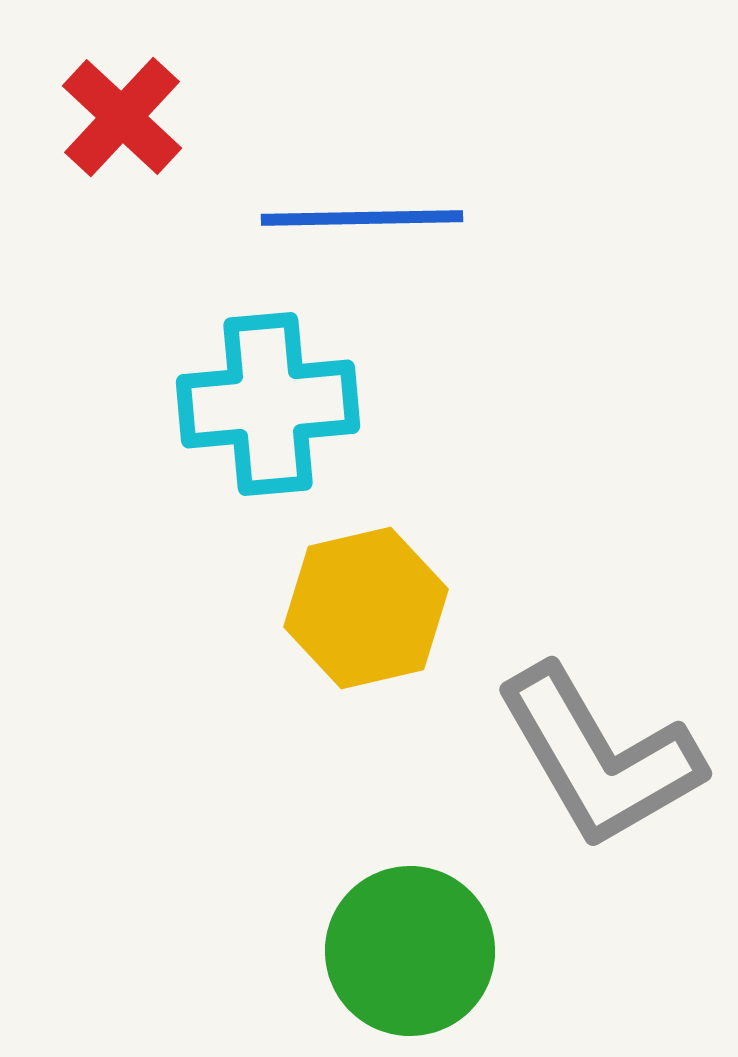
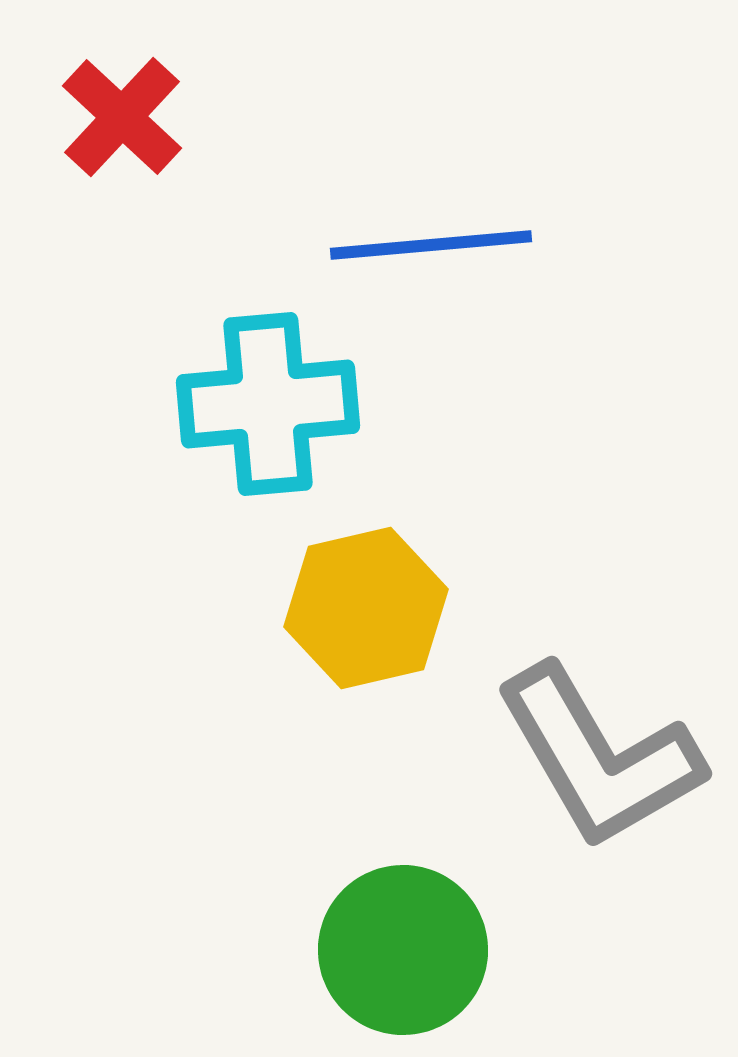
blue line: moved 69 px right, 27 px down; rotated 4 degrees counterclockwise
green circle: moved 7 px left, 1 px up
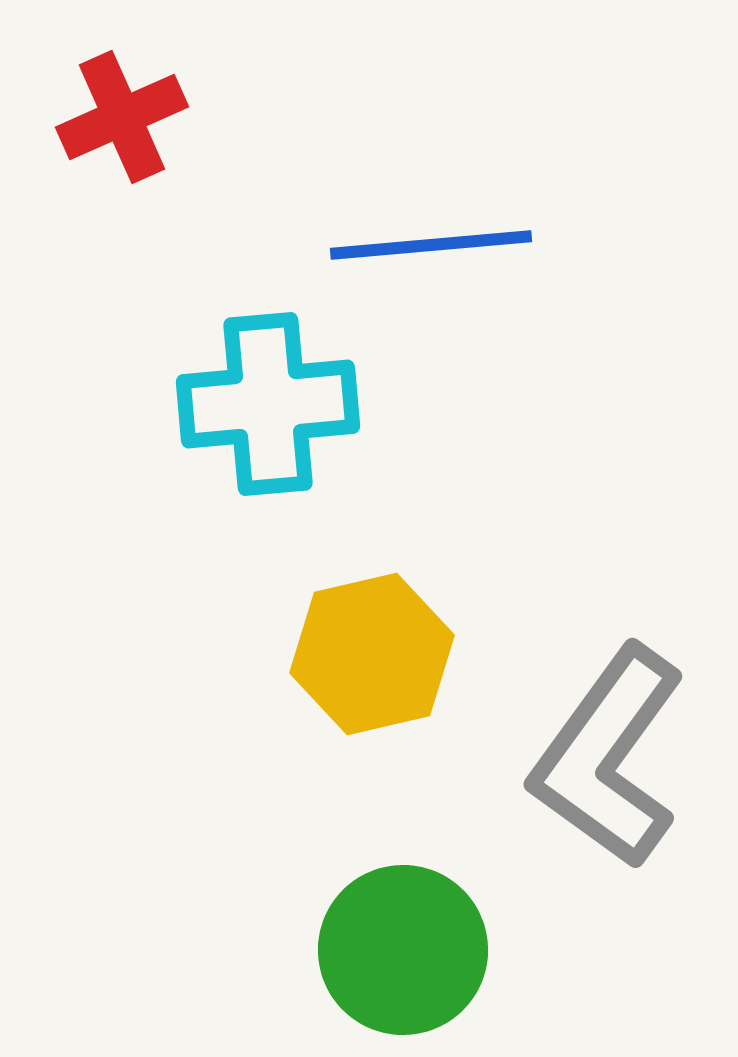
red cross: rotated 23 degrees clockwise
yellow hexagon: moved 6 px right, 46 px down
gray L-shape: moved 9 px right; rotated 66 degrees clockwise
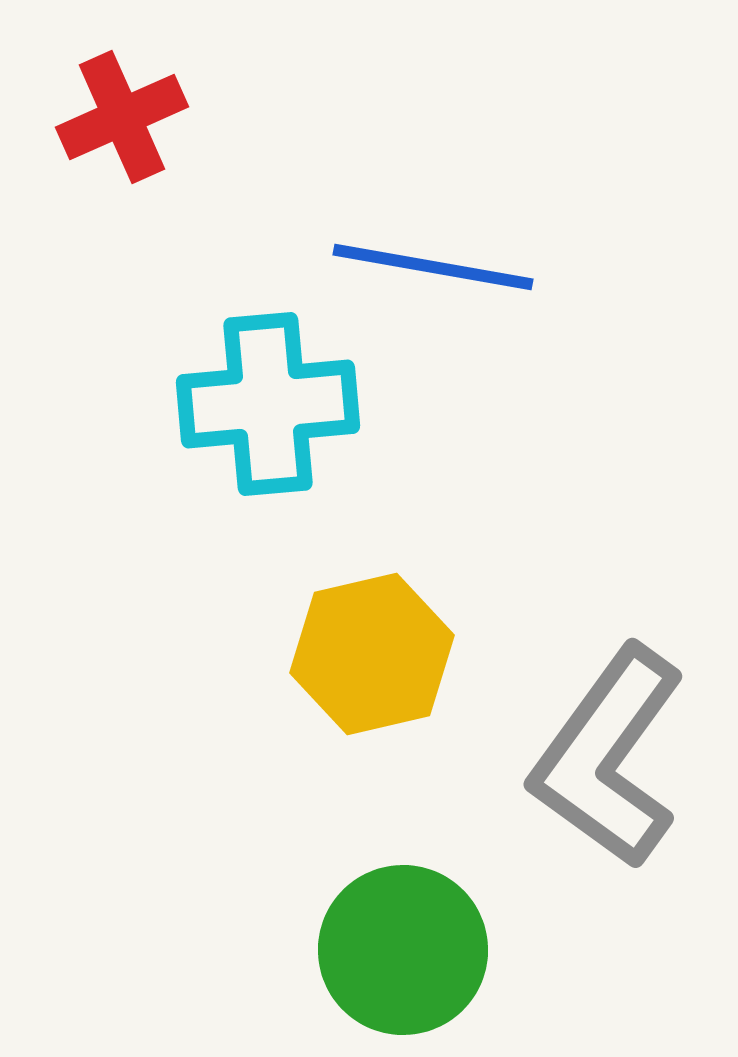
blue line: moved 2 px right, 22 px down; rotated 15 degrees clockwise
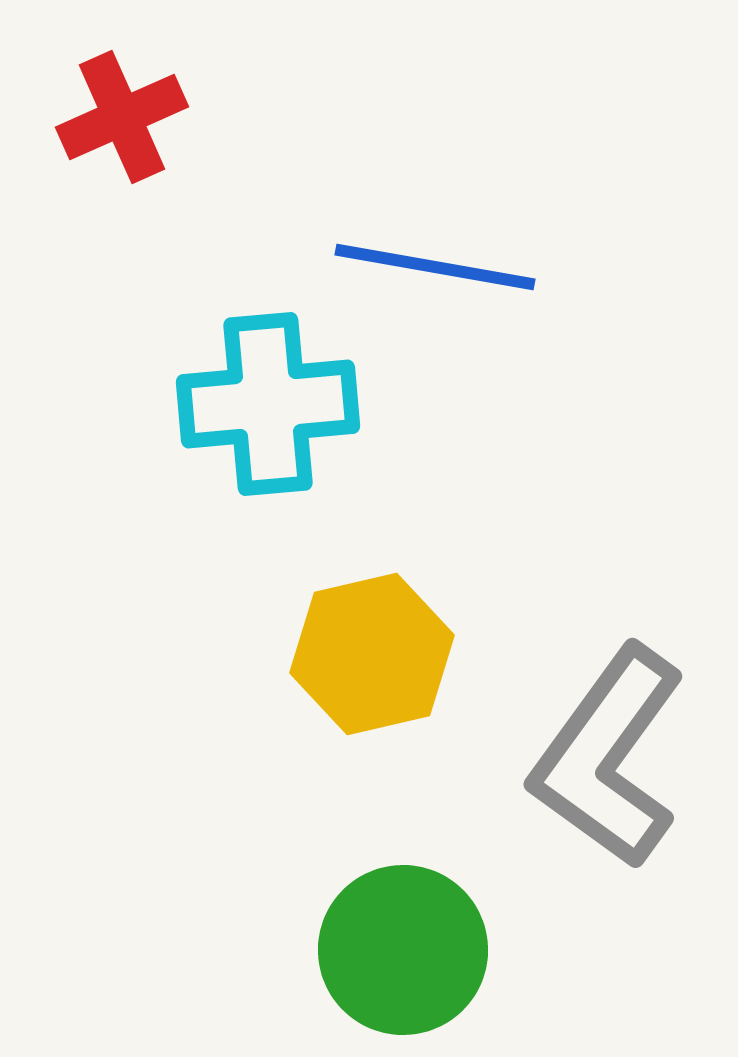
blue line: moved 2 px right
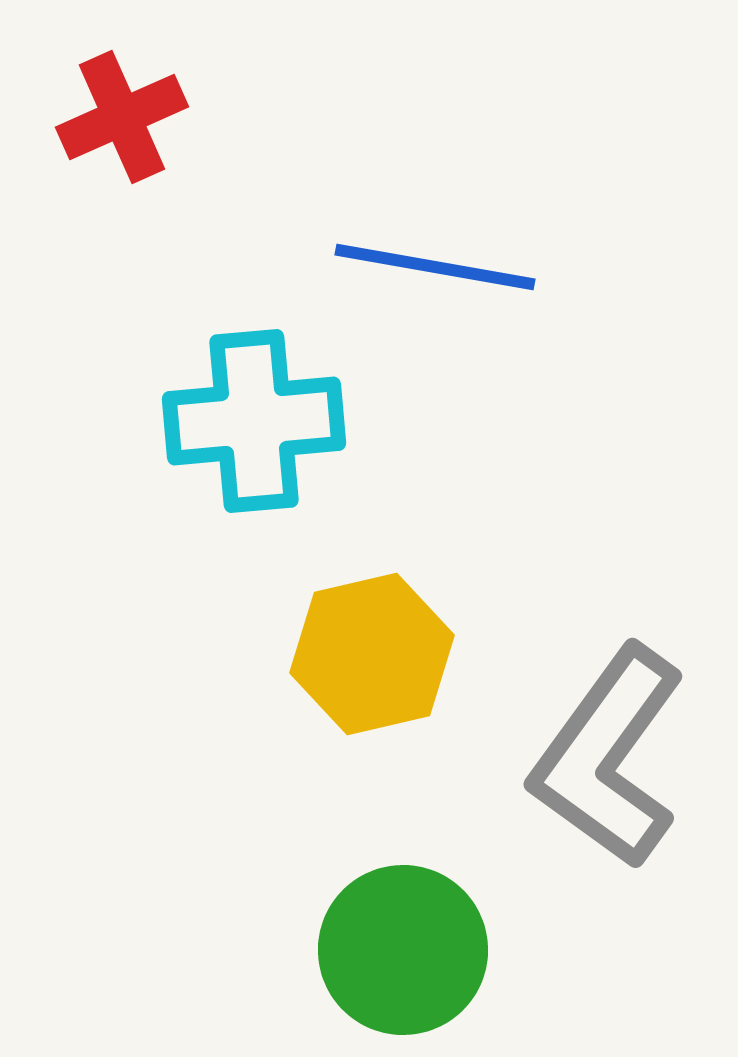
cyan cross: moved 14 px left, 17 px down
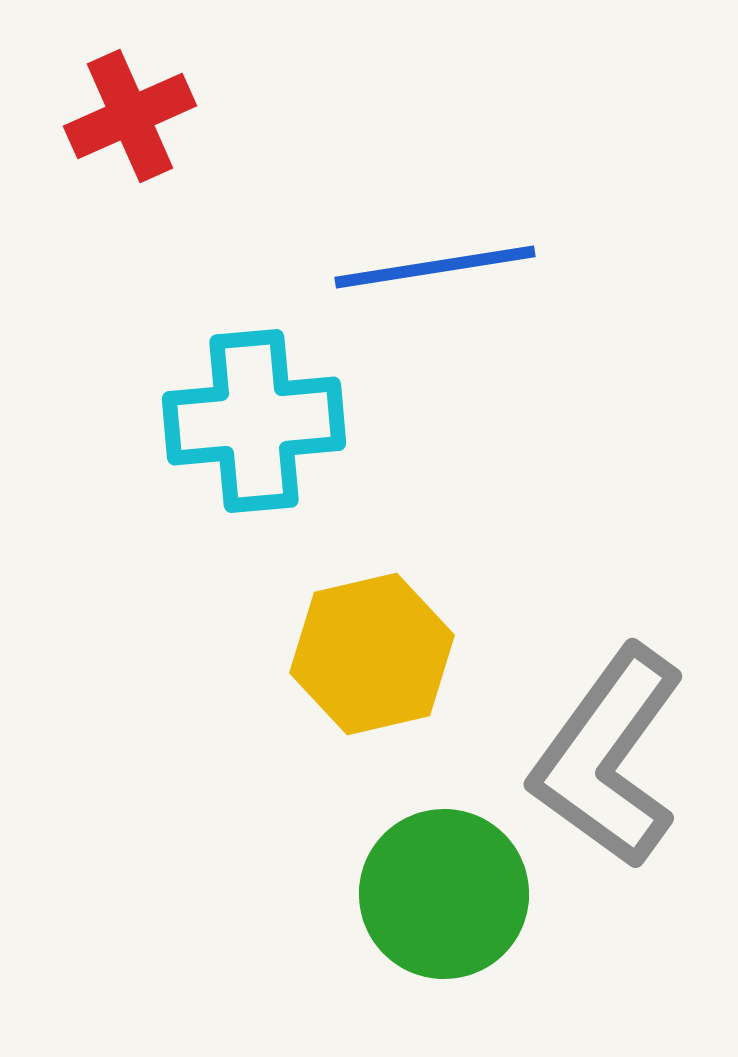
red cross: moved 8 px right, 1 px up
blue line: rotated 19 degrees counterclockwise
green circle: moved 41 px right, 56 px up
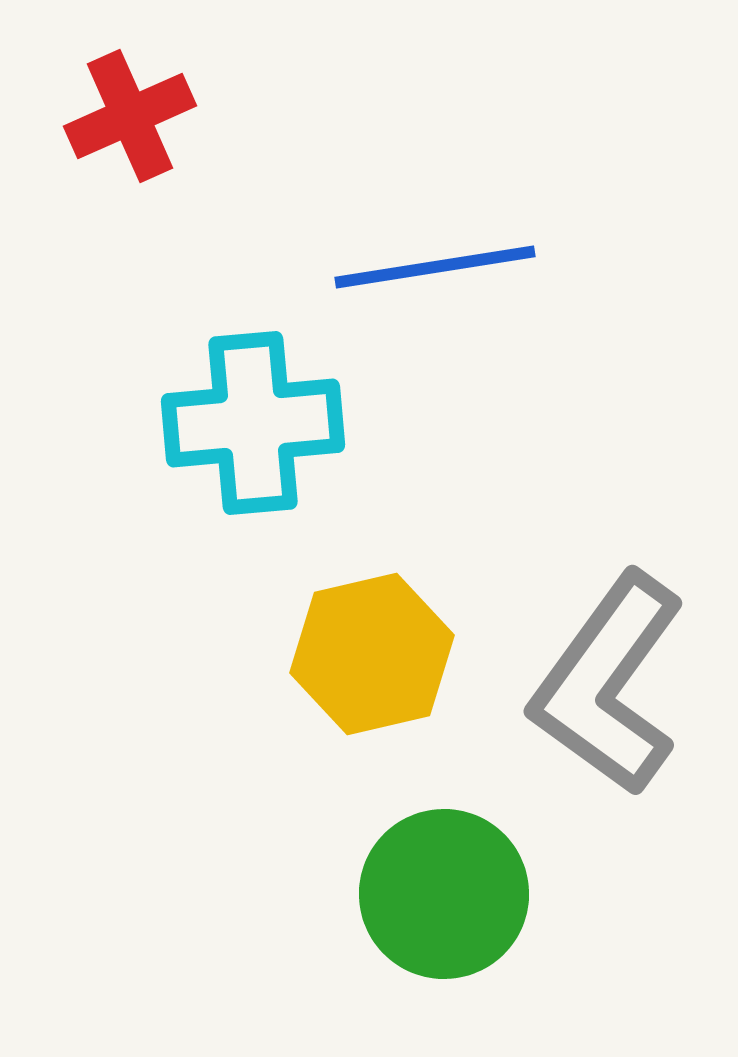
cyan cross: moved 1 px left, 2 px down
gray L-shape: moved 73 px up
